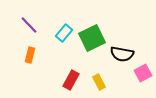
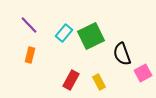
green square: moved 1 px left, 2 px up
black semicircle: rotated 60 degrees clockwise
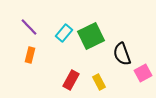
purple line: moved 2 px down
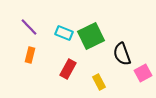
cyan rectangle: rotated 72 degrees clockwise
red rectangle: moved 3 px left, 11 px up
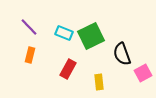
yellow rectangle: rotated 21 degrees clockwise
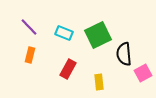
green square: moved 7 px right, 1 px up
black semicircle: moved 2 px right; rotated 15 degrees clockwise
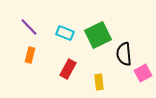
cyan rectangle: moved 1 px right
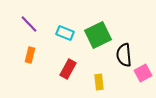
purple line: moved 3 px up
black semicircle: moved 1 px down
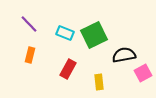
green square: moved 4 px left
black semicircle: rotated 85 degrees clockwise
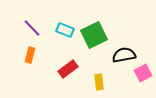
purple line: moved 3 px right, 4 px down
cyan rectangle: moved 3 px up
red rectangle: rotated 24 degrees clockwise
